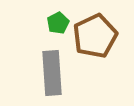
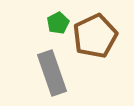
gray rectangle: rotated 15 degrees counterclockwise
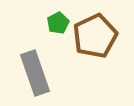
gray rectangle: moved 17 px left
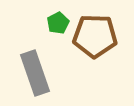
brown pentagon: rotated 27 degrees clockwise
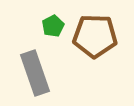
green pentagon: moved 5 px left, 3 px down
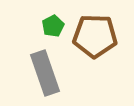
gray rectangle: moved 10 px right
